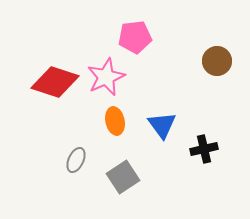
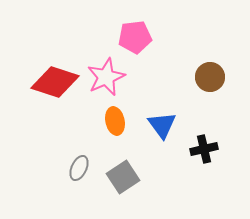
brown circle: moved 7 px left, 16 px down
gray ellipse: moved 3 px right, 8 px down
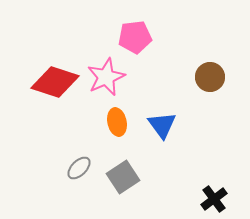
orange ellipse: moved 2 px right, 1 px down
black cross: moved 10 px right, 50 px down; rotated 24 degrees counterclockwise
gray ellipse: rotated 20 degrees clockwise
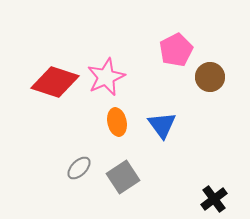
pink pentagon: moved 41 px right, 13 px down; rotated 20 degrees counterclockwise
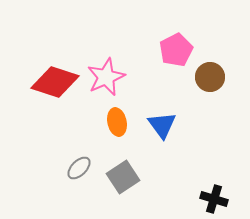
black cross: rotated 36 degrees counterclockwise
